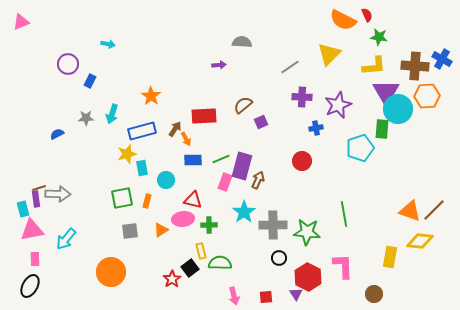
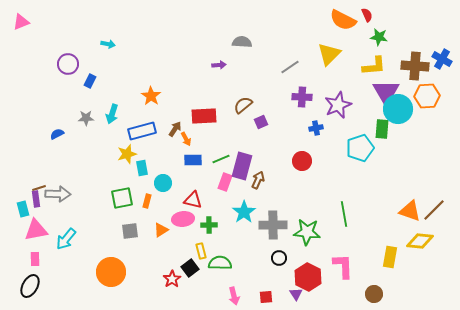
cyan circle at (166, 180): moved 3 px left, 3 px down
pink triangle at (32, 230): moved 4 px right
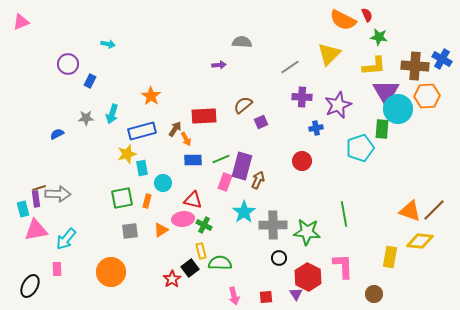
green cross at (209, 225): moved 5 px left; rotated 28 degrees clockwise
pink rectangle at (35, 259): moved 22 px right, 10 px down
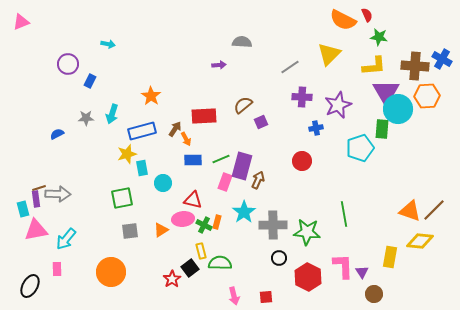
orange rectangle at (147, 201): moved 70 px right, 21 px down
purple triangle at (296, 294): moved 66 px right, 22 px up
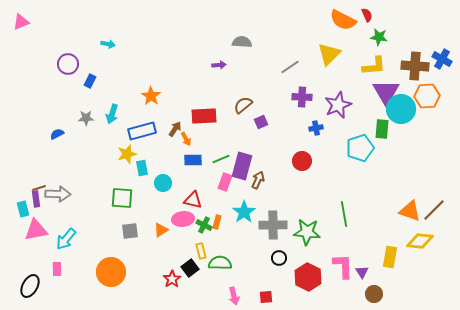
cyan circle at (398, 109): moved 3 px right
green square at (122, 198): rotated 15 degrees clockwise
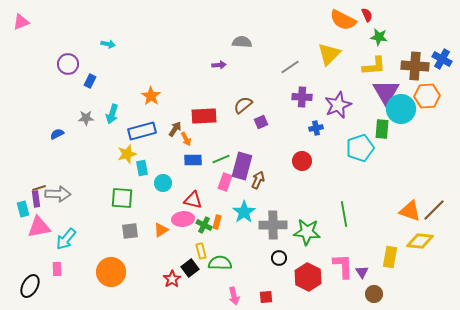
pink triangle at (36, 230): moved 3 px right, 3 px up
